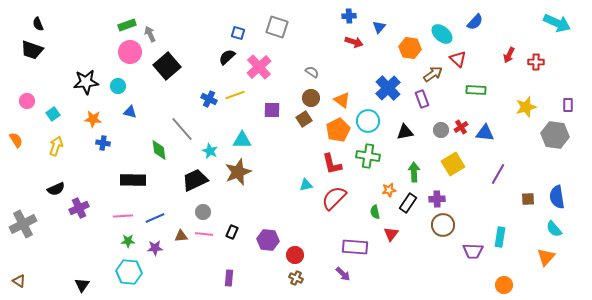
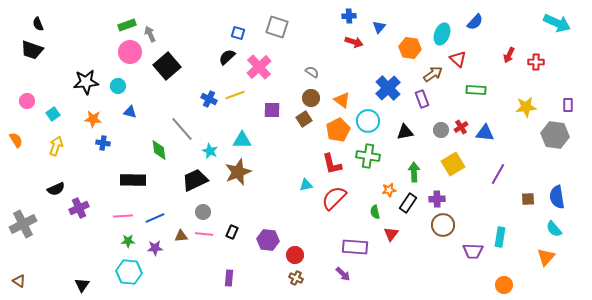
cyan ellipse at (442, 34): rotated 70 degrees clockwise
yellow star at (526, 107): rotated 10 degrees clockwise
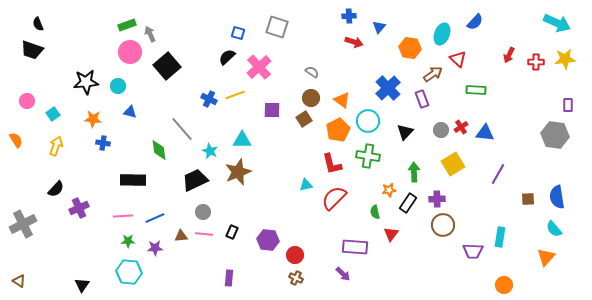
yellow star at (526, 107): moved 39 px right, 48 px up
black triangle at (405, 132): rotated 36 degrees counterclockwise
black semicircle at (56, 189): rotated 24 degrees counterclockwise
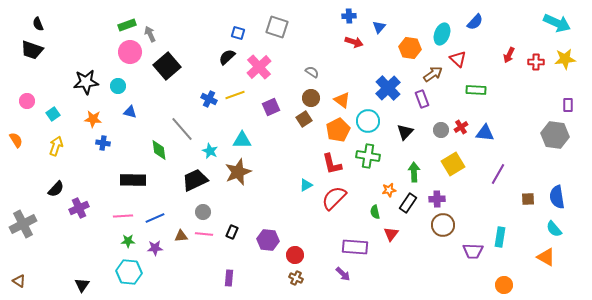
purple square at (272, 110): moved 1 px left, 3 px up; rotated 24 degrees counterclockwise
cyan triangle at (306, 185): rotated 16 degrees counterclockwise
orange triangle at (546, 257): rotated 42 degrees counterclockwise
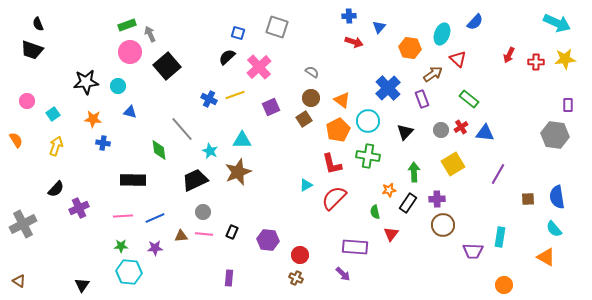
green rectangle at (476, 90): moved 7 px left, 9 px down; rotated 36 degrees clockwise
green star at (128, 241): moved 7 px left, 5 px down
red circle at (295, 255): moved 5 px right
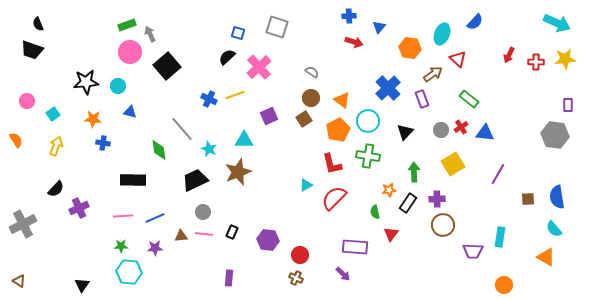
purple square at (271, 107): moved 2 px left, 9 px down
cyan triangle at (242, 140): moved 2 px right
cyan star at (210, 151): moved 1 px left, 2 px up
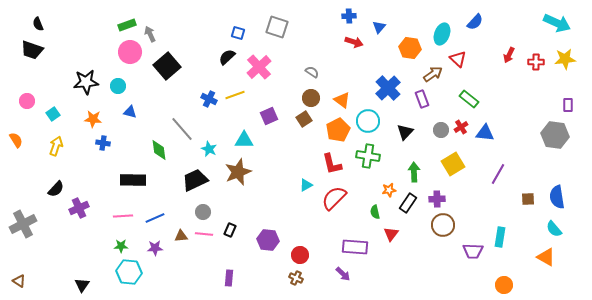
black rectangle at (232, 232): moved 2 px left, 2 px up
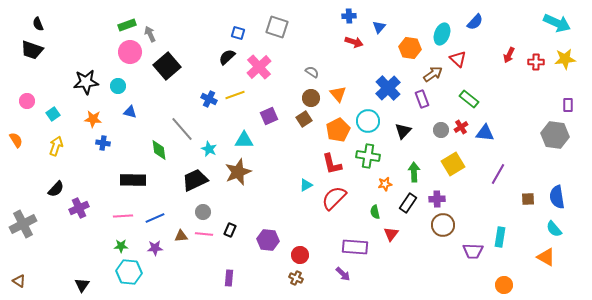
orange triangle at (342, 100): moved 4 px left, 6 px up; rotated 12 degrees clockwise
black triangle at (405, 132): moved 2 px left, 1 px up
orange star at (389, 190): moved 4 px left, 6 px up
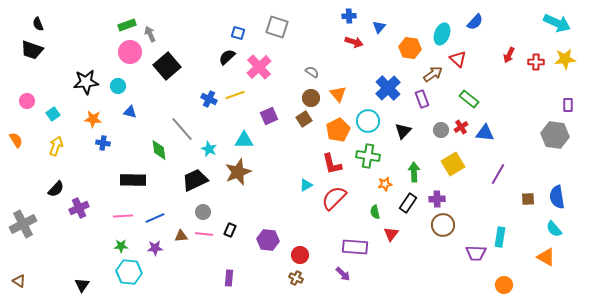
purple trapezoid at (473, 251): moved 3 px right, 2 px down
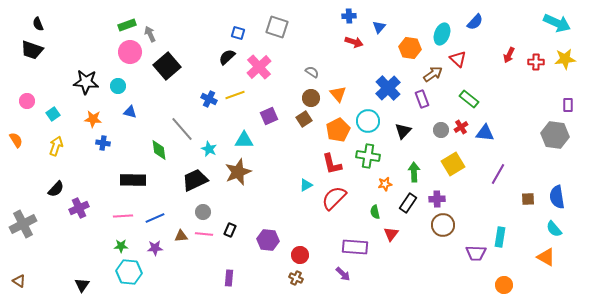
black star at (86, 82): rotated 10 degrees clockwise
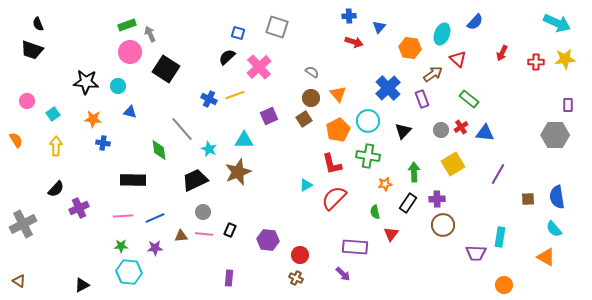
red arrow at (509, 55): moved 7 px left, 2 px up
black square at (167, 66): moved 1 px left, 3 px down; rotated 16 degrees counterclockwise
gray hexagon at (555, 135): rotated 8 degrees counterclockwise
yellow arrow at (56, 146): rotated 18 degrees counterclockwise
black triangle at (82, 285): rotated 28 degrees clockwise
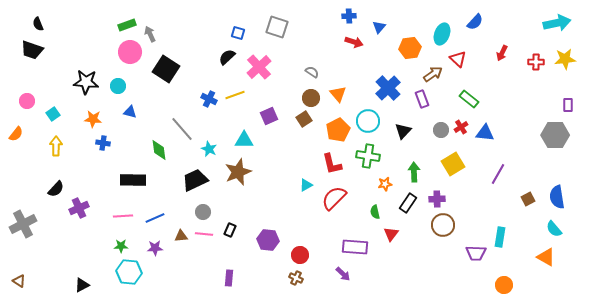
cyan arrow at (557, 23): rotated 36 degrees counterclockwise
orange hexagon at (410, 48): rotated 15 degrees counterclockwise
orange semicircle at (16, 140): moved 6 px up; rotated 70 degrees clockwise
brown square at (528, 199): rotated 24 degrees counterclockwise
